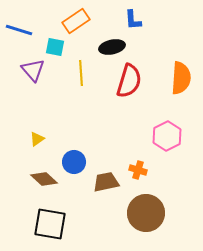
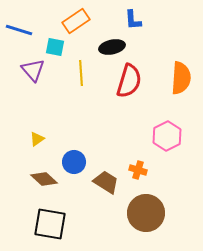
brown trapezoid: rotated 44 degrees clockwise
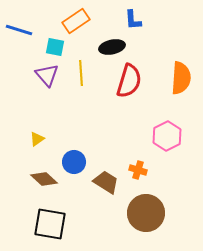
purple triangle: moved 14 px right, 5 px down
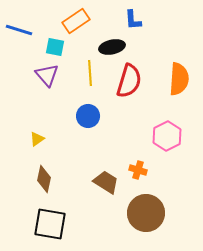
yellow line: moved 9 px right
orange semicircle: moved 2 px left, 1 px down
blue circle: moved 14 px right, 46 px up
brown diamond: rotated 60 degrees clockwise
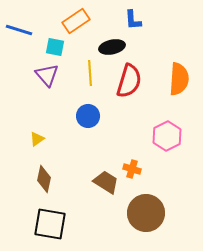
orange cross: moved 6 px left, 1 px up
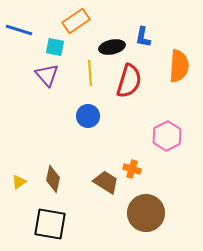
blue L-shape: moved 10 px right, 17 px down; rotated 15 degrees clockwise
orange semicircle: moved 13 px up
yellow triangle: moved 18 px left, 43 px down
brown diamond: moved 9 px right
